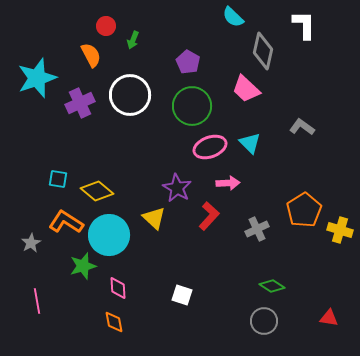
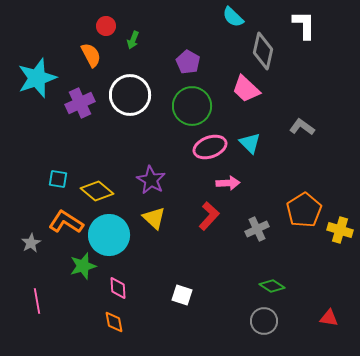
purple star: moved 26 px left, 8 px up
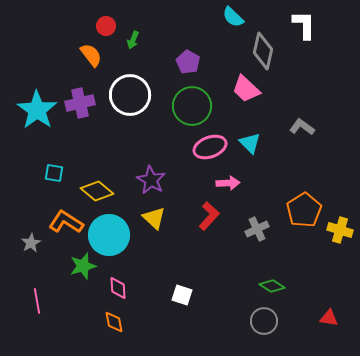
orange semicircle: rotated 10 degrees counterclockwise
cyan star: moved 32 px down; rotated 18 degrees counterclockwise
purple cross: rotated 12 degrees clockwise
cyan square: moved 4 px left, 6 px up
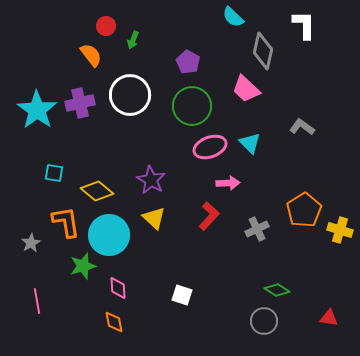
orange L-shape: rotated 48 degrees clockwise
green diamond: moved 5 px right, 4 px down
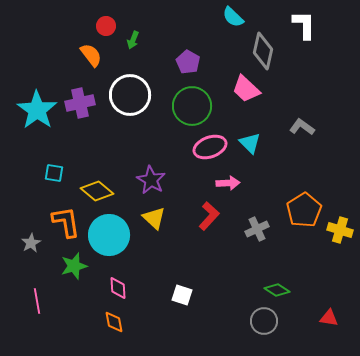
green star: moved 9 px left
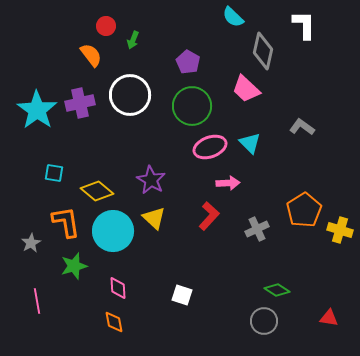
cyan circle: moved 4 px right, 4 px up
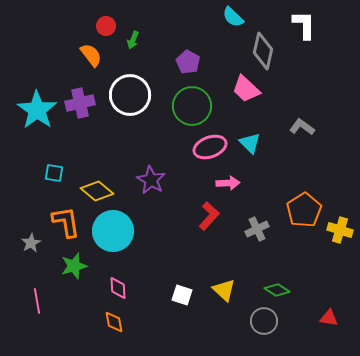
yellow triangle: moved 70 px right, 72 px down
